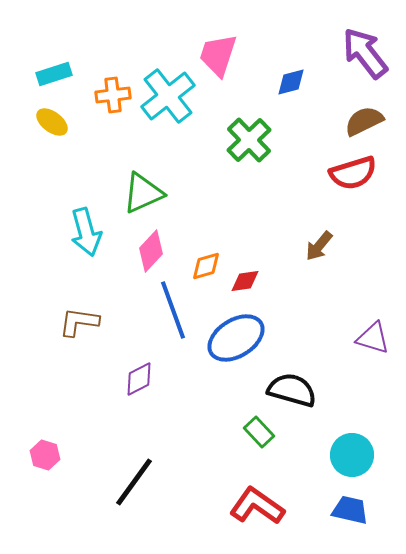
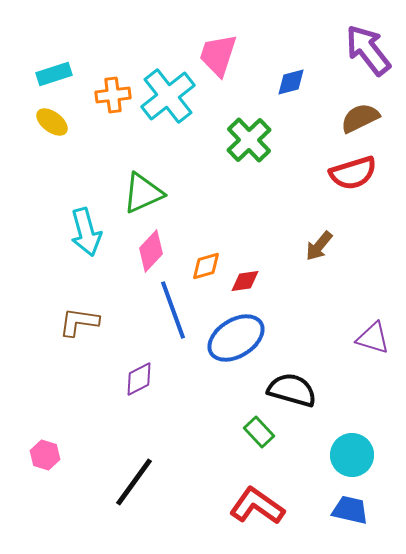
purple arrow: moved 3 px right, 3 px up
brown semicircle: moved 4 px left, 3 px up
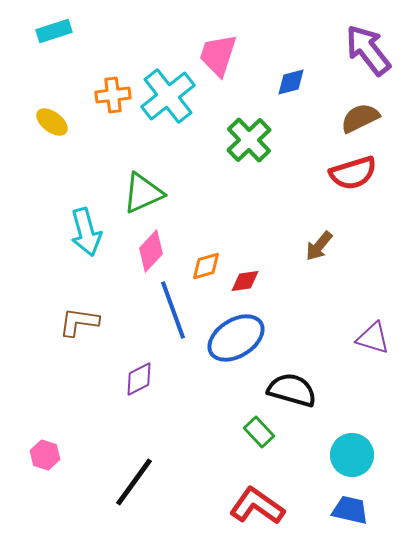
cyan rectangle: moved 43 px up
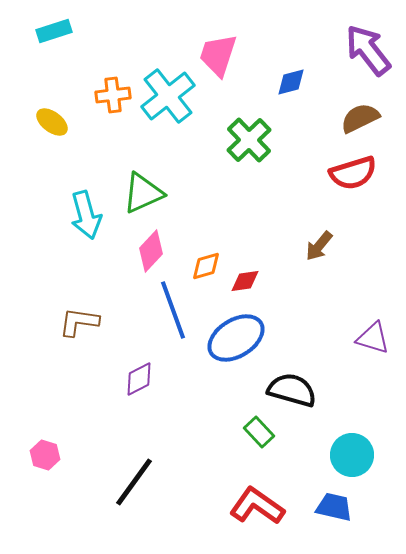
cyan arrow: moved 17 px up
blue trapezoid: moved 16 px left, 3 px up
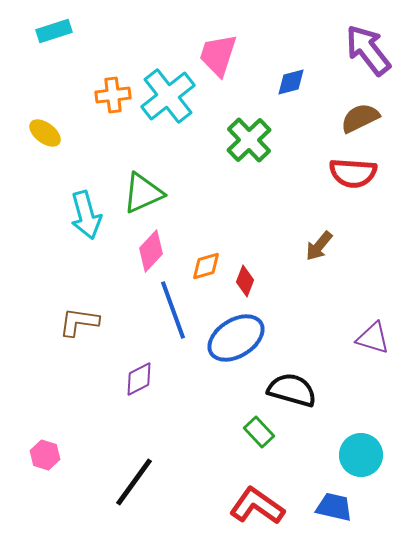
yellow ellipse: moved 7 px left, 11 px down
red semicircle: rotated 21 degrees clockwise
red diamond: rotated 60 degrees counterclockwise
cyan circle: moved 9 px right
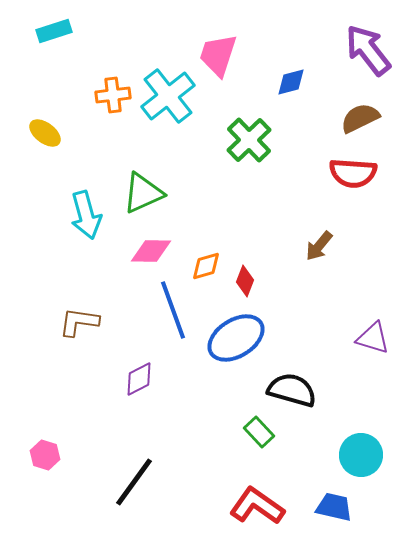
pink diamond: rotated 48 degrees clockwise
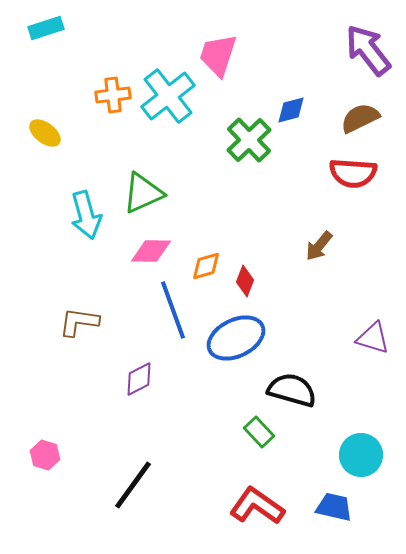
cyan rectangle: moved 8 px left, 3 px up
blue diamond: moved 28 px down
blue ellipse: rotated 6 degrees clockwise
black line: moved 1 px left, 3 px down
